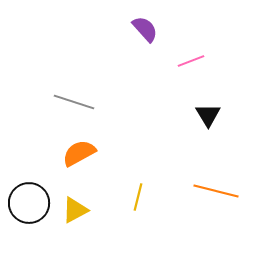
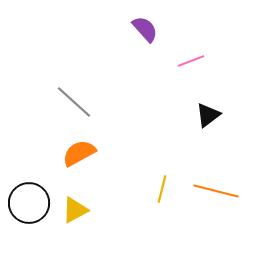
gray line: rotated 24 degrees clockwise
black triangle: rotated 24 degrees clockwise
yellow line: moved 24 px right, 8 px up
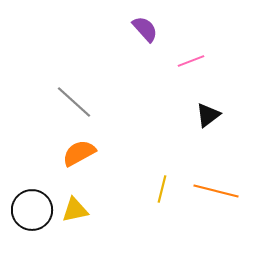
black circle: moved 3 px right, 7 px down
yellow triangle: rotated 16 degrees clockwise
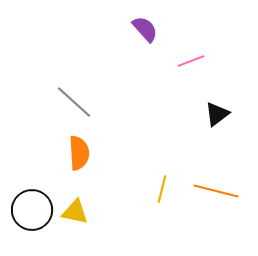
black triangle: moved 9 px right, 1 px up
orange semicircle: rotated 116 degrees clockwise
yellow triangle: moved 2 px down; rotated 24 degrees clockwise
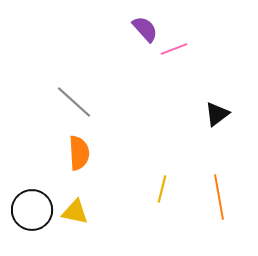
pink line: moved 17 px left, 12 px up
orange line: moved 3 px right, 6 px down; rotated 66 degrees clockwise
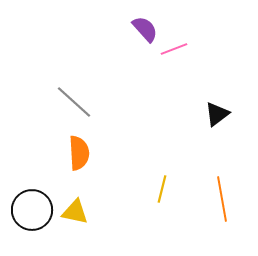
orange line: moved 3 px right, 2 px down
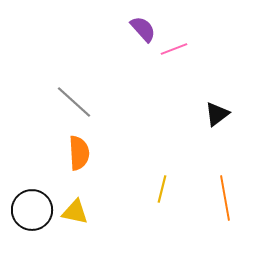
purple semicircle: moved 2 px left
orange line: moved 3 px right, 1 px up
